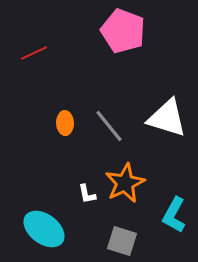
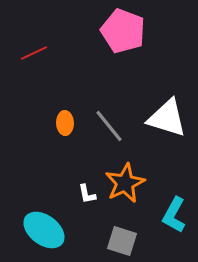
cyan ellipse: moved 1 px down
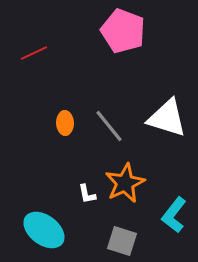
cyan L-shape: rotated 9 degrees clockwise
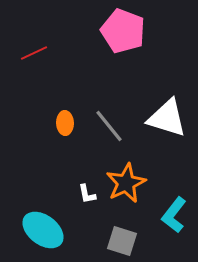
orange star: moved 1 px right
cyan ellipse: moved 1 px left
